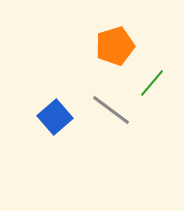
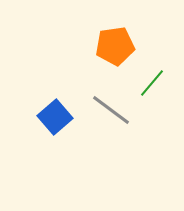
orange pentagon: rotated 9 degrees clockwise
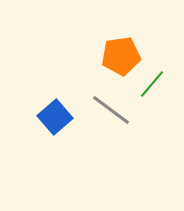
orange pentagon: moved 6 px right, 10 px down
green line: moved 1 px down
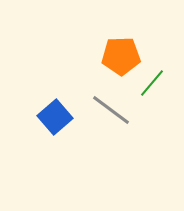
orange pentagon: rotated 6 degrees clockwise
green line: moved 1 px up
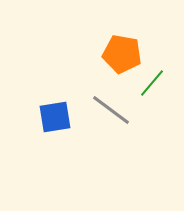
orange pentagon: moved 1 px right, 2 px up; rotated 12 degrees clockwise
blue square: rotated 32 degrees clockwise
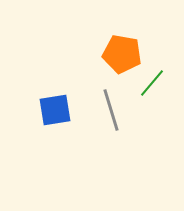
gray line: rotated 36 degrees clockwise
blue square: moved 7 px up
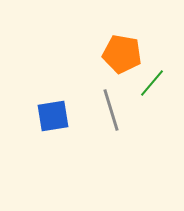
blue square: moved 2 px left, 6 px down
